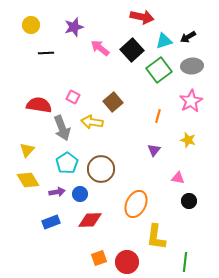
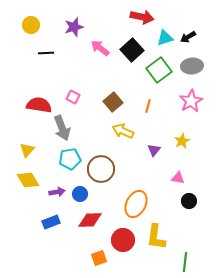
cyan triangle: moved 1 px right, 3 px up
orange line: moved 10 px left, 10 px up
yellow arrow: moved 31 px right, 9 px down; rotated 15 degrees clockwise
yellow star: moved 6 px left, 1 px down; rotated 28 degrees clockwise
cyan pentagon: moved 3 px right, 4 px up; rotated 25 degrees clockwise
red circle: moved 4 px left, 22 px up
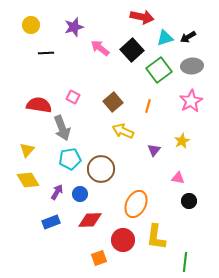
purple arrow: rotated 49 degrees counterclockwise
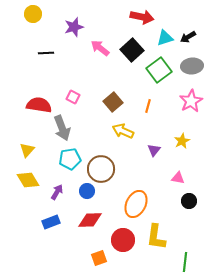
yellow circle: moved 2 px right, 11 px up
blue circle: moved 7 px right, 3 px up
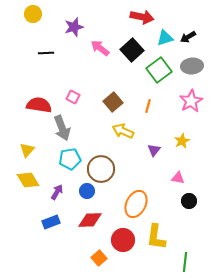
orange square: rotated 21 degrees counterclockwise
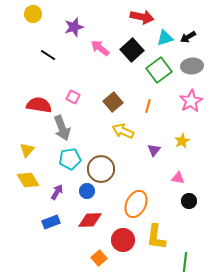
black line: moved 2 px right, 2 px down; rotated 35 degrees clockwise
